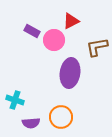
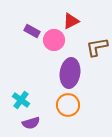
cyan cross: moved 6 px right; rotated 18 degrees clockwise
orange circle: moved 7 px right, 12 px up
purple semicircle: rotated 12 degrees counterclockwise
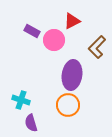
red triangle: moved 1 px right
brown L-shape: rotated 35 degrees counterclockwise
purple ellipse: moved 2 px right, 2 px down
cyan cross: rotated 18 degrees counterclockwise
purple semicircle: rotated 90 degrees clockwise
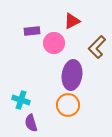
purple rectangle: rotated 35 degrees counterclockwise
pink circle: moved 3 px down
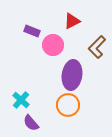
purple rectangle: rotated 28 degrees clockwise
pink circle: moved 1 px left, 2 px down
cyan cross: rotated 24 degrees clockwise
purple semicircle: rotated 24 degrees counterclockwise
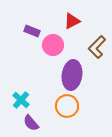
orange circle: moved 1 px left, 1 px down
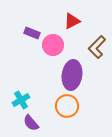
purple rectangle: moved 2 px down
cyan cross: rotated 18 degrees clockwise
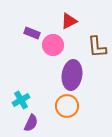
red triangle: moved 3 px left
brown L-shape: rotated 50 degrees counterclockwise
purple semicircle: rotated 114 degrees counterclockwise
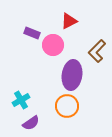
brown L-shape: moved 4 px down; rotated 50 degrees clockwise
purple semicircle: rotated 30 degrees clockwise
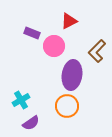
pink circle: moved 1 px right, 1 px down
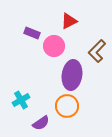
purple semicircle: moved 10 px right
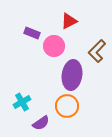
cyan cross: moved 1 px right, 2 px down
